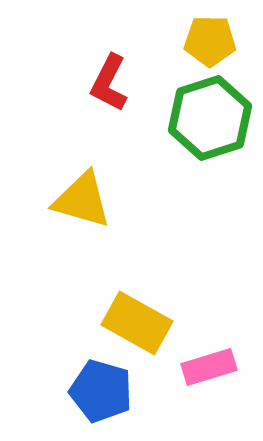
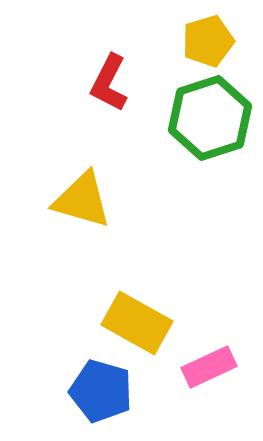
yellow pentagon: moved 2 px left; rotated 18 degrees counterclockwise
pink rectangle: rotated 8 degrees counterclockwise
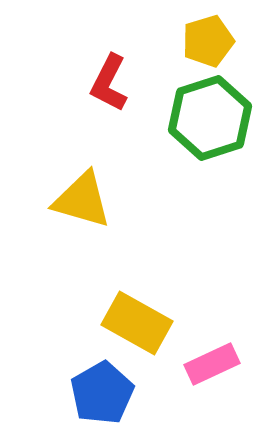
pink rectangle: moved 3 px right, 3 px up
blue pentagon: moved 1 px right, 2 px down; rotated 26 degrees clockwise
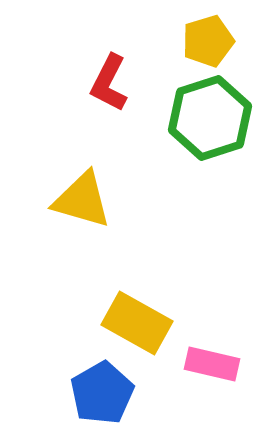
pink rectangle: rotated 38 degrees clockwise
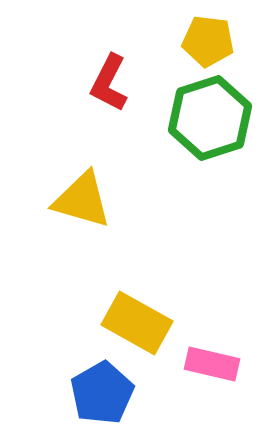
yellow pentagon: rotated 24 degrees clockwise
